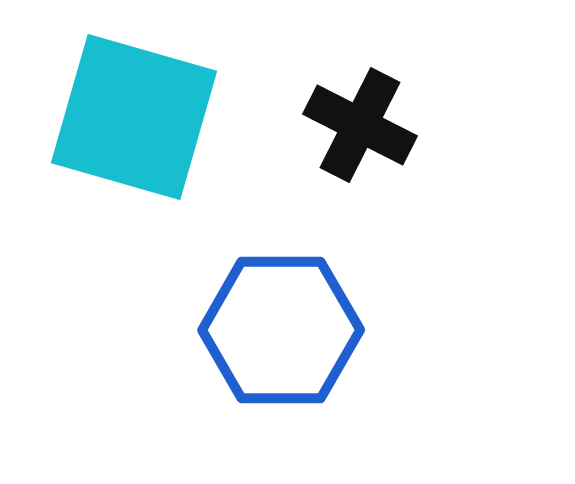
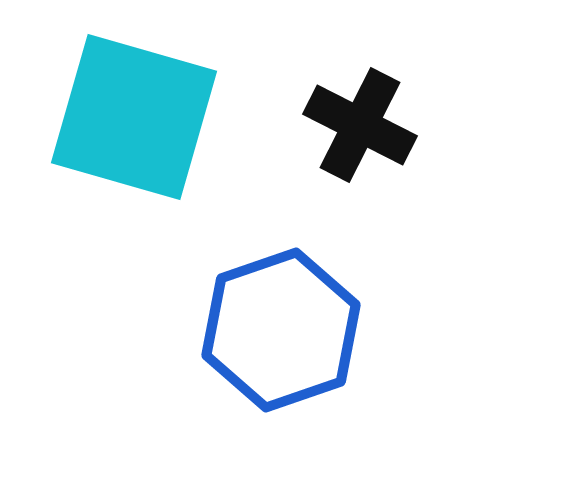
blue hexagon: rotated 19 degrees counterclockwise
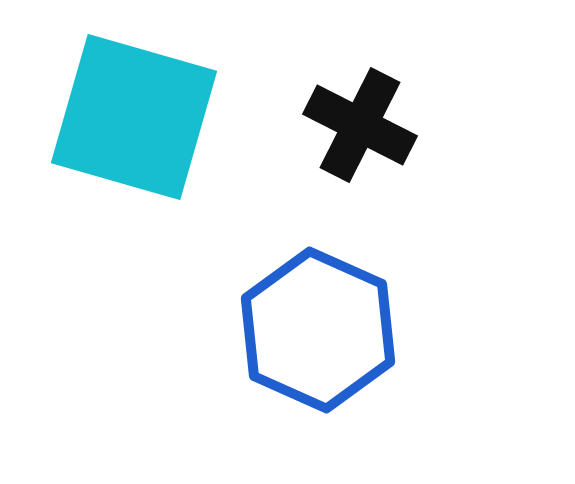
blue hexagon: moved 37 px right; rotated 17 degrees counterclockwise
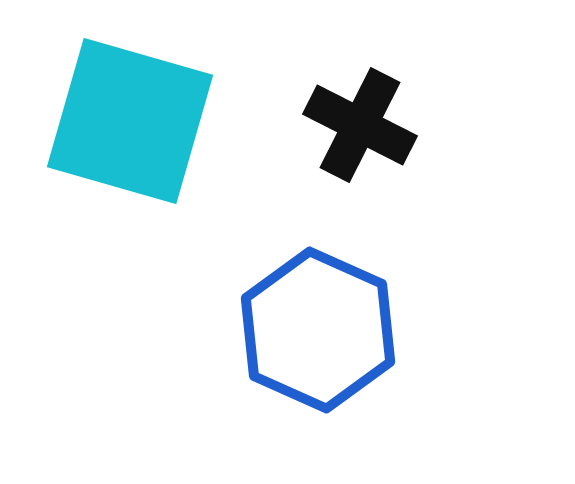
cyan square: moved 4 px left, 4 px down
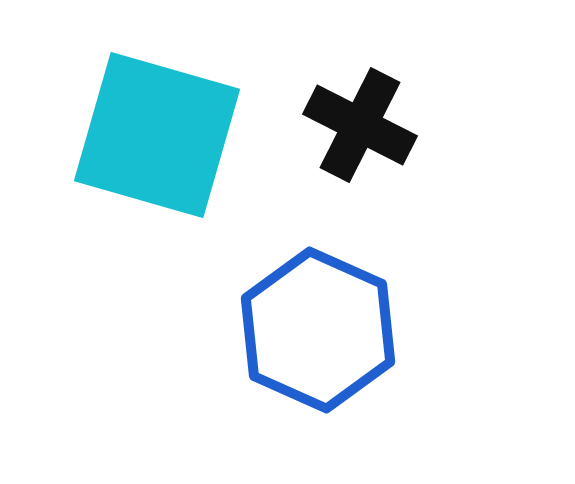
cyan square: moved 27 px right, 14 px down
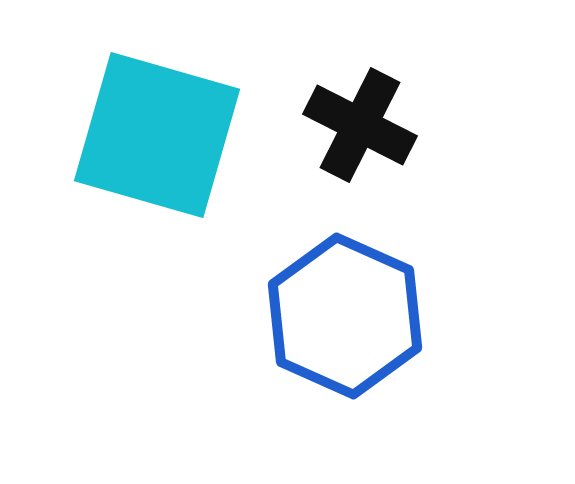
blue hexagon: moved 27 px right, 14 px up
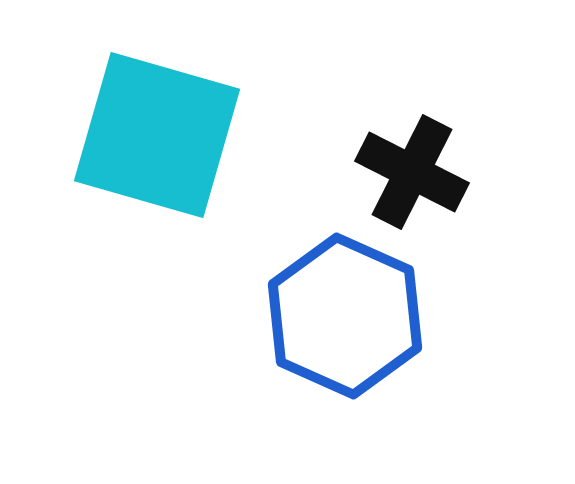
black cross: moved 52 px right, 47 px down
